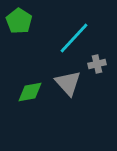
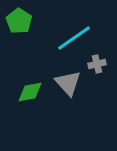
cyan line: rotated 12 degrees clockwise
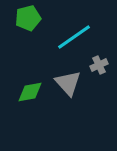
green pentagon: moved 9 px right, 3 px up; rotated 25 degrees clockwise
cyan line: moved 1 px up
gray cross: moved 2 px right, 1 px down; rotated 12 degrees counterclockwise
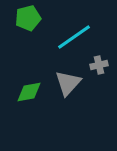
gray cross: rotated 12 degrees clockwise
gray triangle: rotated 24 degrees clockwise
green diamond: moved 1 px left
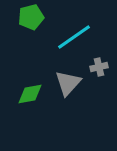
green pentagon: moved 3 px right, 1 px up
gray cross: moved 2 px down
green diamond: moved 1 px right, 2 px down
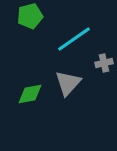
green pentagon: moved 1 px left, 1 px up
cyan line: moved 2 px down
gray cross: moved 5 px right, 4 px up
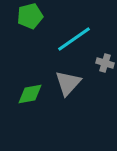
gray cross: moved 1 px right; rotated 30 degrees clockwise
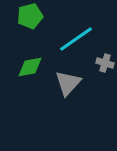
cyan line: moved 2 px right
green diamond: moved 27 px up
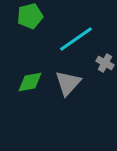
gray cross: rotated 12 degrees clockwise
green diamond: moved 15 px down
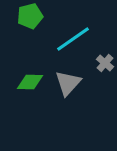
cyan line: moved 3 px left
gray cross: rotated 12 degrees clockwise
green diamond: rotated 12 degrees clockwise
